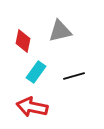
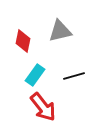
cyan rectangle: moved 1 px left, 3 px down
red arrow: moved 11 px right; rotated 140 degrees counterclockwise
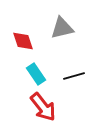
gray triangle: moved 2 px right, 3 px up
red diamond: rotated 30 degrees counterclockwise
cyan rectangle: moved 1 px right, 1 px up; rotated 70 degrees counterclockwise
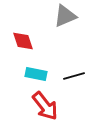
gray triangle: moved 3 px right, 12 px up; rotated 10 degrees counterclockwise
cyan rectangle: rotated 45 degrees counterclockwise
red arrow: moved 2 px right, 1 px up
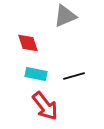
red diamond: moved 5 px right, 2 px down
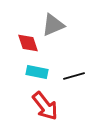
gray triangle: moved 12 px left, 9 px down
cyan rectangle: moved 1 px right, 2 px up
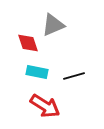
red arrow: rotated 20 degrees counterclockwise
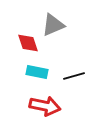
red arrow: rotated 20 degrees counterclockwise
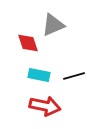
cyan rectangle: moved 2 px right, 3 px down
